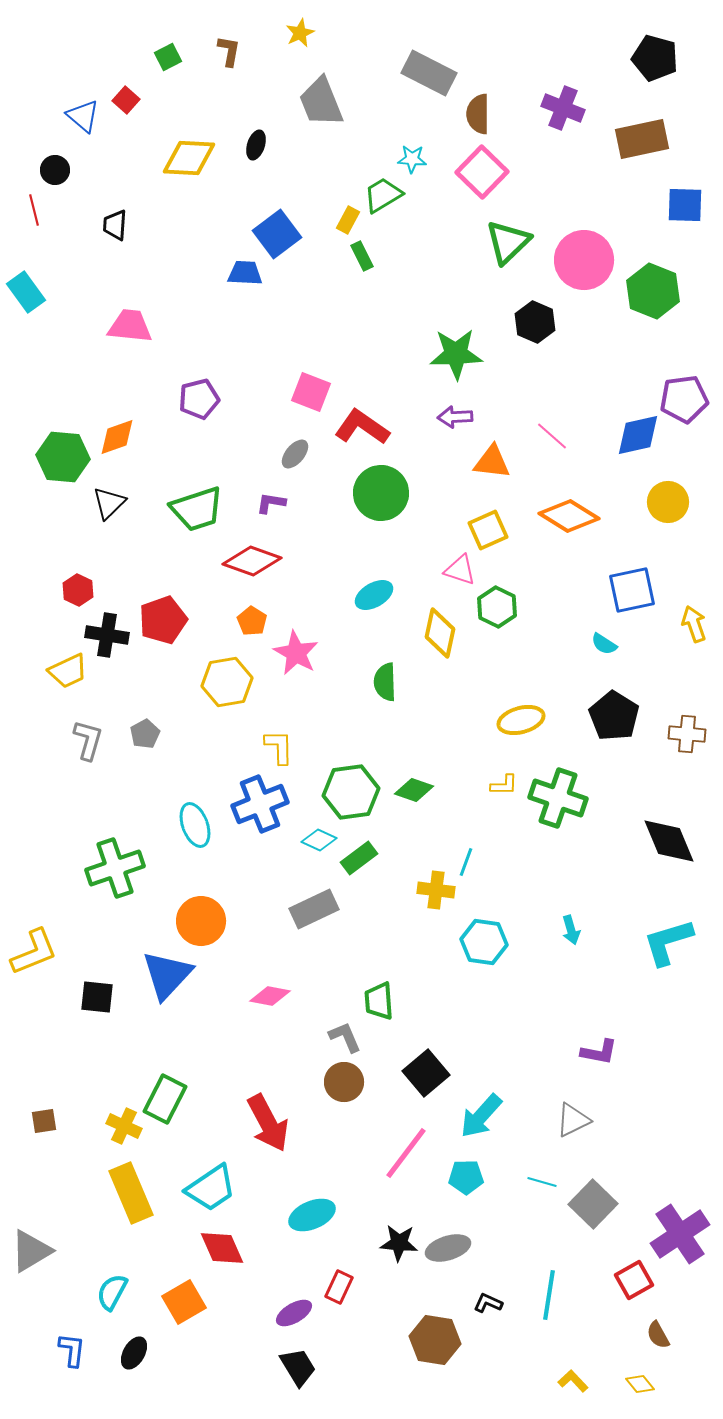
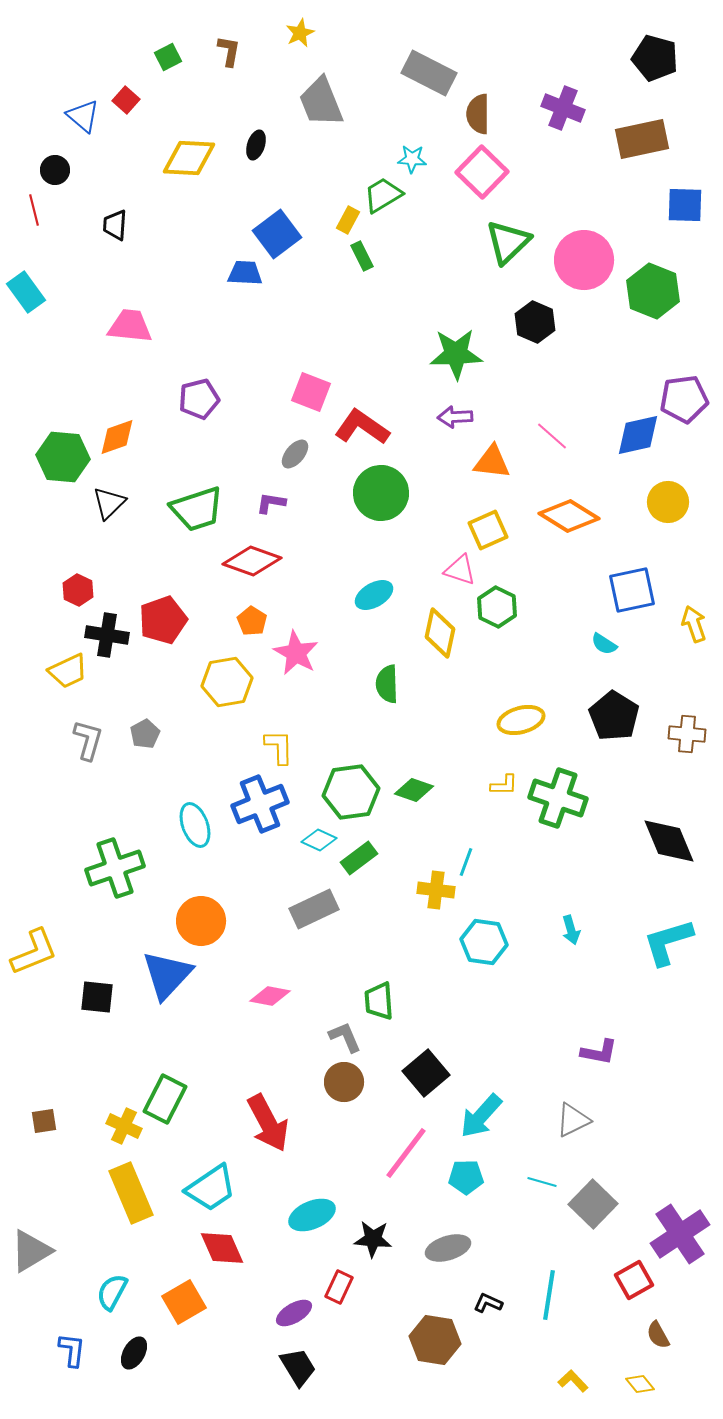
green semicircle at (385, 682): moved 2 px right, 2 px down
black star at (399, 1243): moved 26 px left, 4 px up
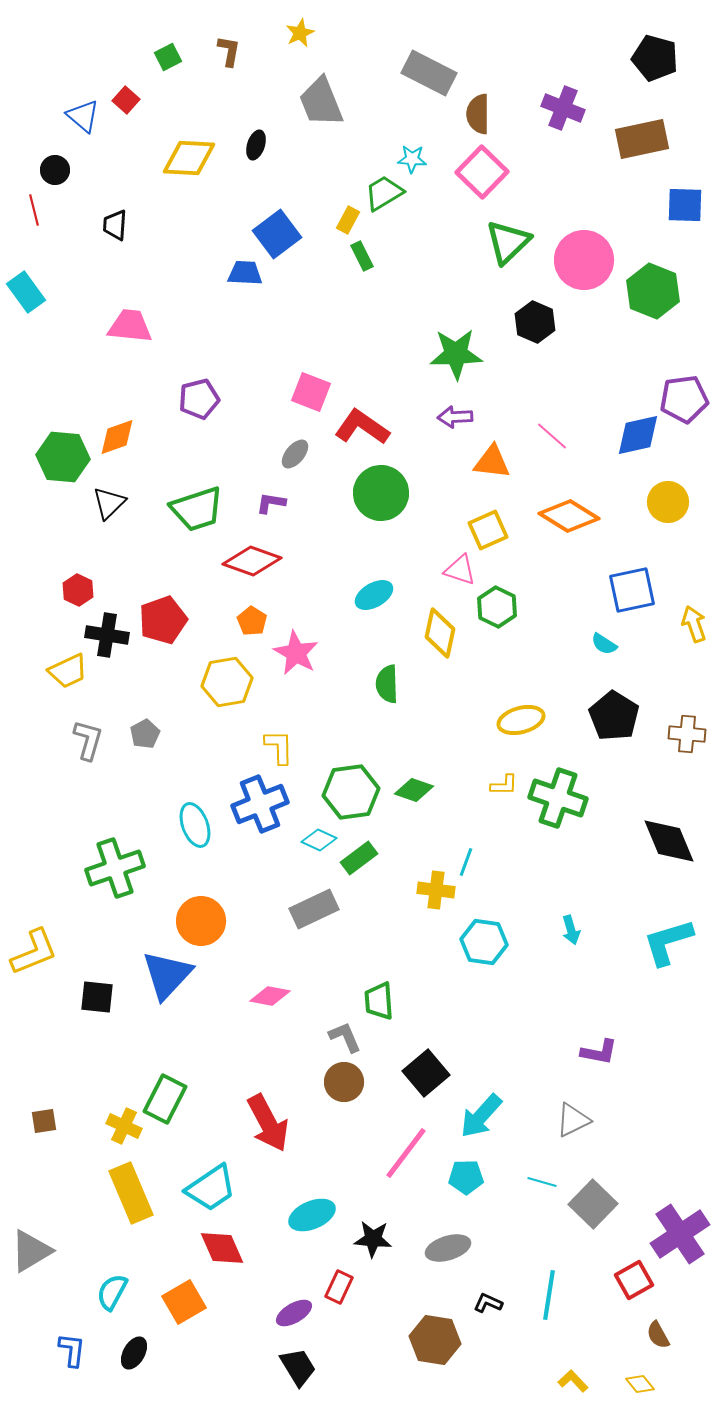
green trapezoid at (383, 195): moved 1 px right, 2 px up
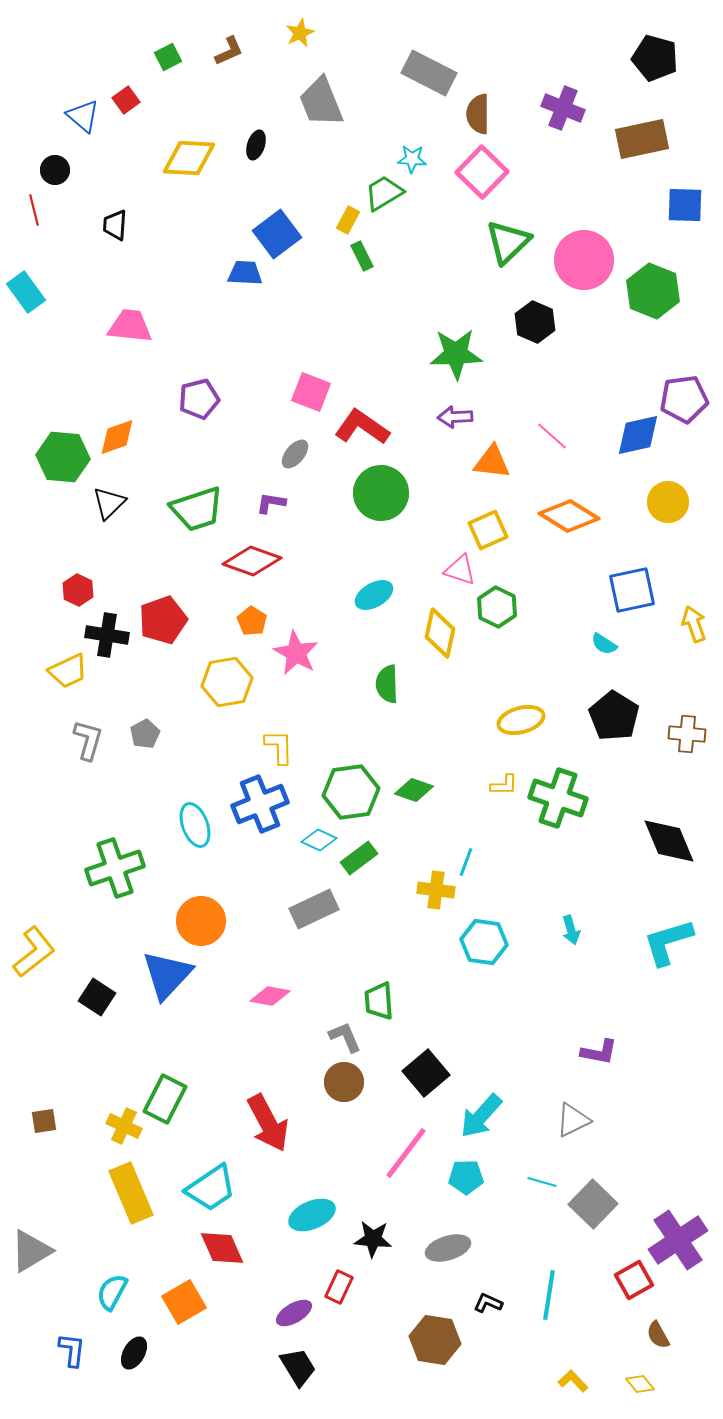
brown L-shape at (229, 51): rotated 56 degrees clockwise
red square at (126, 100): rotated 12 degrees clockwise
yellow L-shape at (34, 952): rotated 16 degrees counterclockwise
black square at (97, 997): rotated 27 degrees clockwise
purple cross at (680, 1234): moved 2 px left, 6 px down
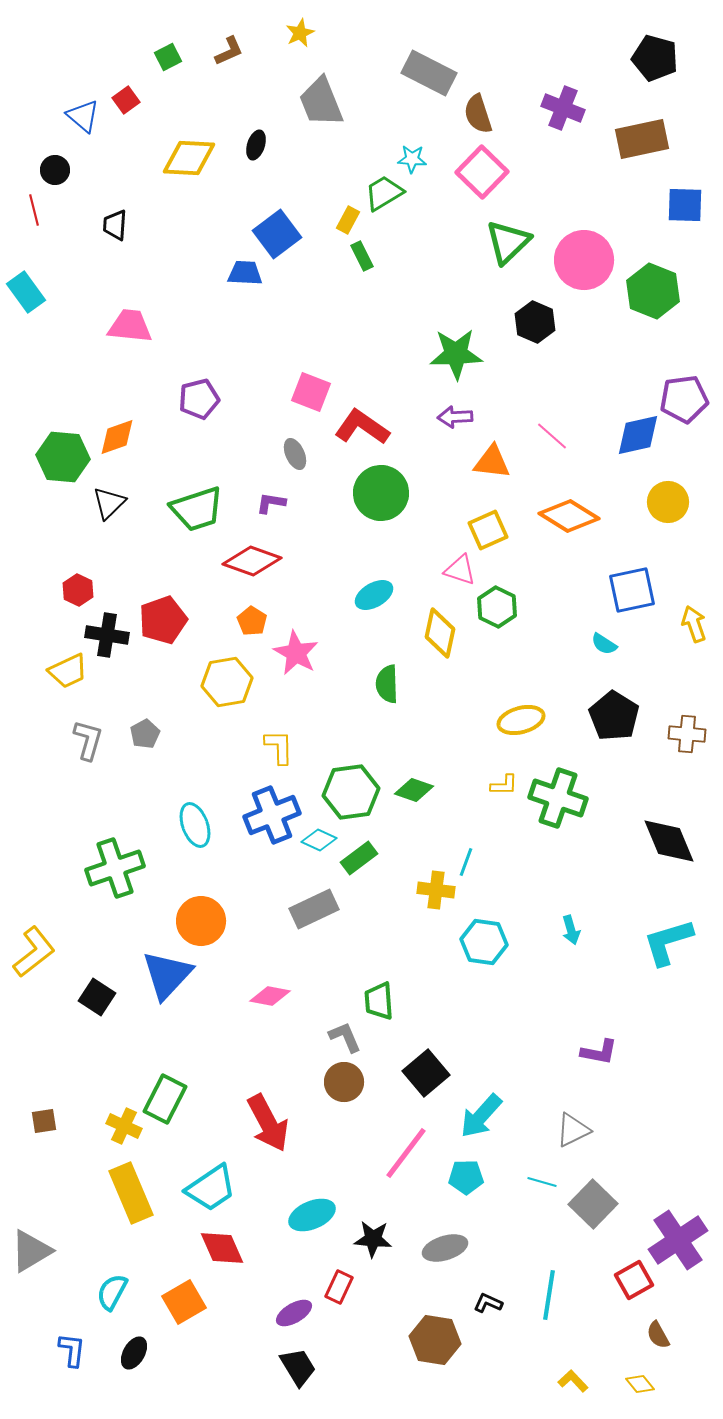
brown semicircle at (478, 114): rotated 18 degrees counterclockwise
gray ellipse at (295, 454): rotated 64 degrees counterclockwise
blue cross at (260, 804): moved 12 px right, 11 px down
gray triangle at (573, 1120): moved 10 px down
gray ellipse at (448, 1248): moved 3 px left
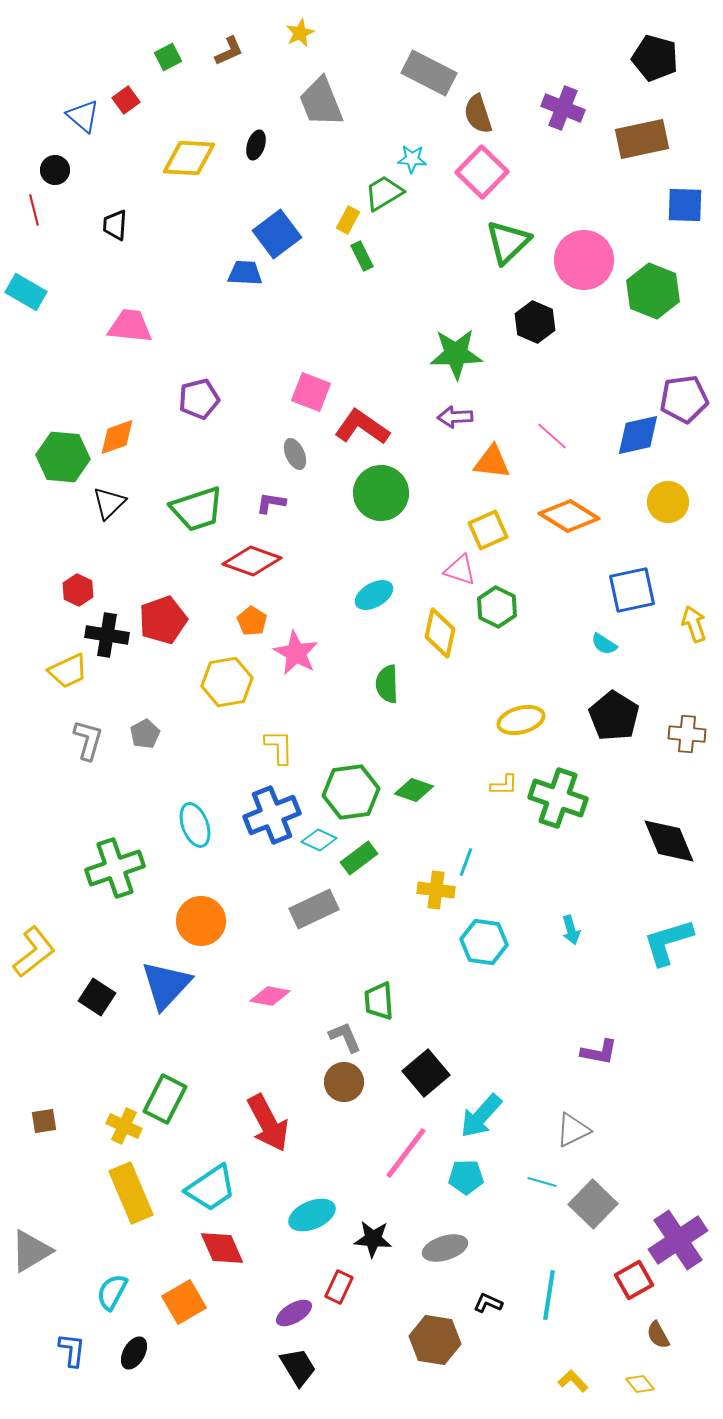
cyan rectangle at (26, 292): rotated 24 degrees counterclockwise
blue triangle at (167, 975): moved 1 px left, 10 px down
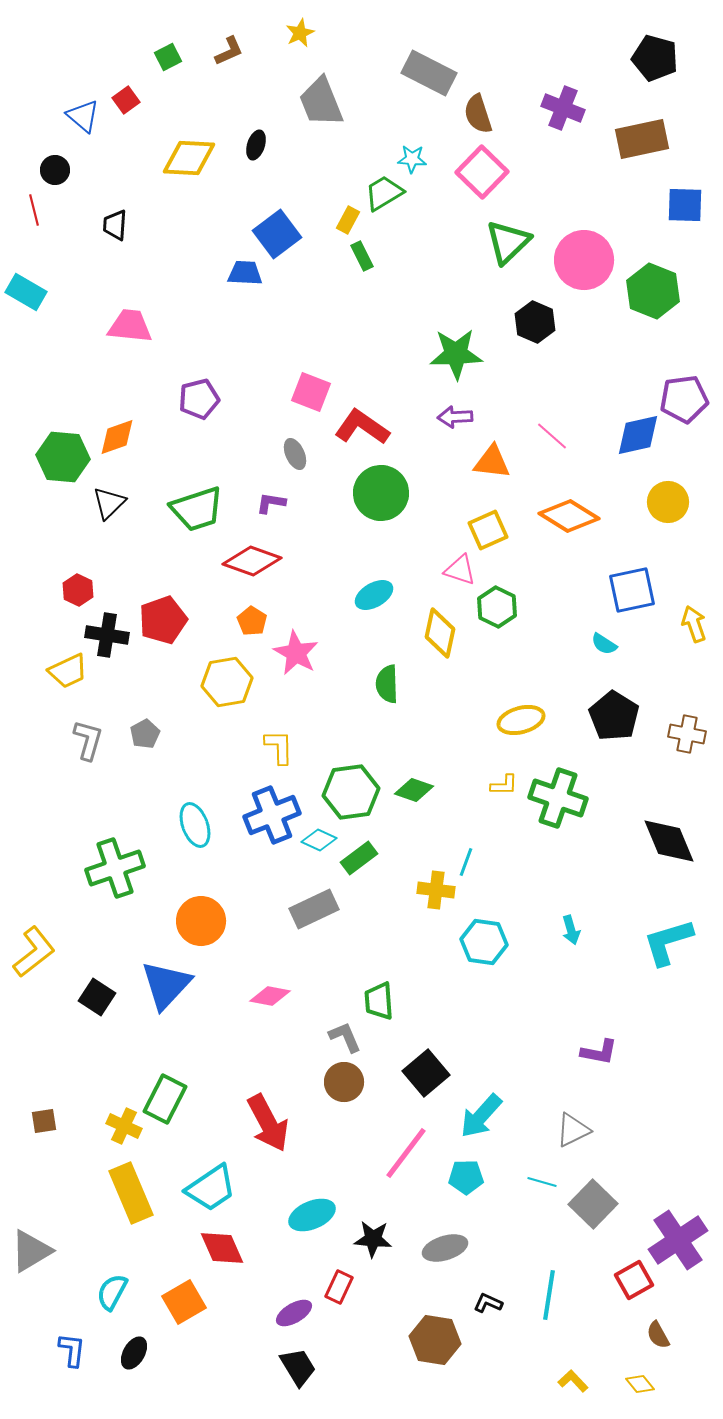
brown cross at (687, 734): rotated 6 degrees clockwise
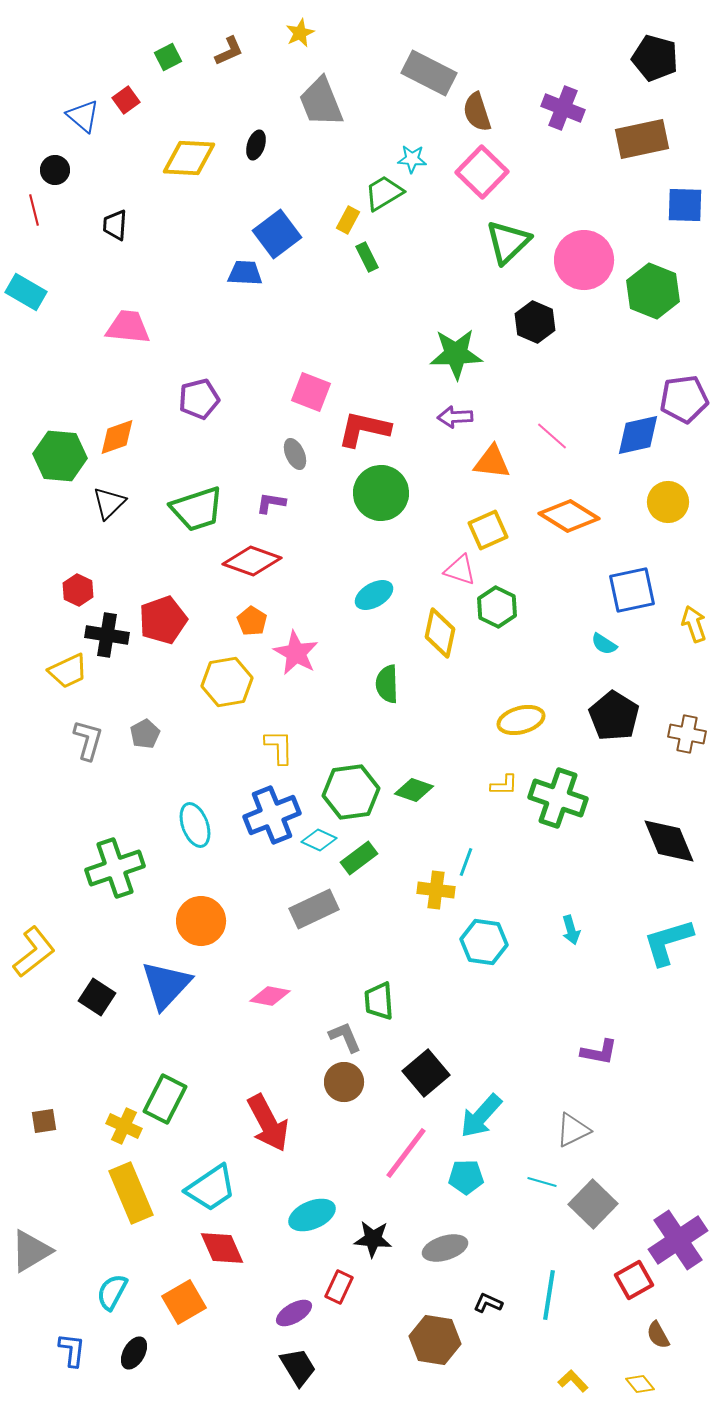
brown semicircle at (478, 114): moved 1 px left, 2 px up
green rectangle at (362, 256): moved 5 px right, 1 px down
pink trapezoid at (130, 326): moved 2 px left, 1 px down
red L-shape at (362, 427): moved 2 px right, 2 px down; rotated 22 degrees counterclockwise
green hexagon at (63, 457): moved 3 px left, 1 px up
